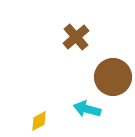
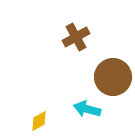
brown cross: rotated 12 degrees clockwise
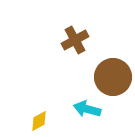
brown cross: moved 1 px left, 3 px down
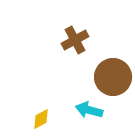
cyan arrow: moved 2 px right, 1 px down
yellow diamond: moved 2 px right, 2 px up
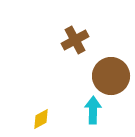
brown circle: moved 2 px left, 1 px up
cyan arrow: moved 4 px right; rotated 76 degrees clockwise
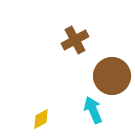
brown circle: moved 1 px right
cyan arrow: rotated 24 degrees counterclockwise
